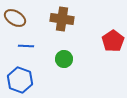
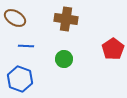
brown cross: moved 4 px right
red pentagon: moved 8 px down
blue hexagon: moved 1 px up
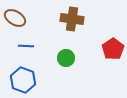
brown cross: moved 6 px right
green circle: moved 2 px right, 1 px up
blue hexagon: moved 3 px right, 1 px down
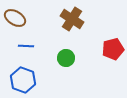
brown cross: rotated 25 degrees clockwise
red pentagon: rotated 20 degrees clockwise
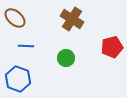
brown ellipse: rotated 10 degrees clockwise
red pentagon: moved 1 px left, 2 px up
blue hexagon: moved 5 px left, 1 px up
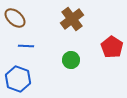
brown cross: rotated 20 degrees clockwise
red pentagon: rotated 25 degrees counterclockwise
green circle: moved 5 px right, 2 px down
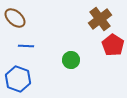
brown cross: moved 28 px right
red pentagon: moved 1 px right, 2 px up
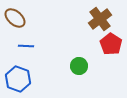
red pentagon: moved 2 px left, 1 px up
green circle: moved 8 px right, 6 px down
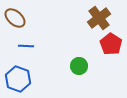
brown cross: moved 1 px left, 1 px up
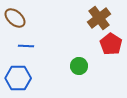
blue hexagon: moved 1 px up; rotated 20 degrees counterclockwise
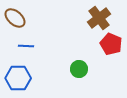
red pentagon: rotated 10 degrees counterclockwise
green circle: moved 3 px down
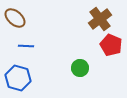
brown cross: moved 1 px right, 1 px down
red pentagon: moved 1 px down
green circle: moved 1 px right, 1 px up
blue hexagon: rotated 15 degrees clockwise
